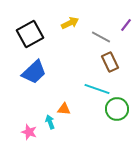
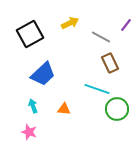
brown rectangle: moved 1 px down
blue trapezoid: moved 9 px right, 2 px down
cyan arrow: moved 17 px left, 16 px up
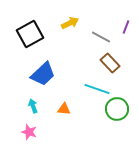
purple line: moved 2 px down; rotated 16 degrees counterclockwise
brown rectangle: rotated 18 degrees counterclockwise
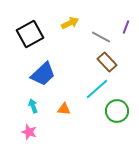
brown rectangle: moved 3 px left, 1 px up
cyan line: rotated 60 degrees counterclockwise
green circle: moved 2 px down
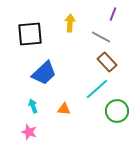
yellow arrow: rotated 60 degrees counterclockwise
purple line: moved 13 px left, 13 px up
black square: rotated 24 degrees clockwise
blue trapezoid: moved 1 px right, 1 px up
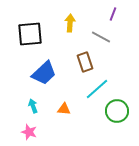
brown rectangle: moved 22 px left; rotated 24 degrees clockwise
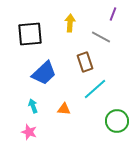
cyan line: moved 2 px left
green circle: moved 10 px down
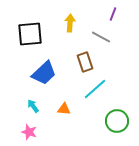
cyan arrow: rotated 16 degrees counterclockwise
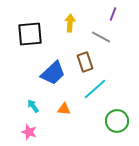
blue trapezoid: moved 9 px right
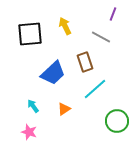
yellow arrow: moved 5 px left, 3 px down; rotated 30 degrees counterclockwise
orange triangle: rotated 40 degrees counterclockwise
